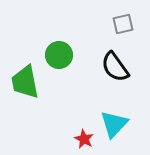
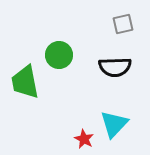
black semicircle: rotated 56 degrees counterclockwise
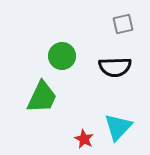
green circle: moved 3 px right, 1 px down
green trapezoid: moved 17 px right, 15 px down; rotated 144 degrees counterclockwise
cyan triangle: moved 4 px right, 3 px down
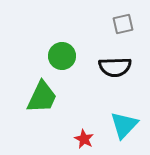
cyan triangle: moved 6 px right, 2 px up
